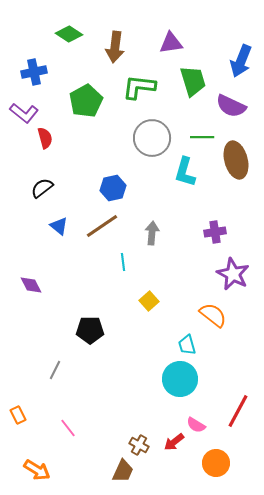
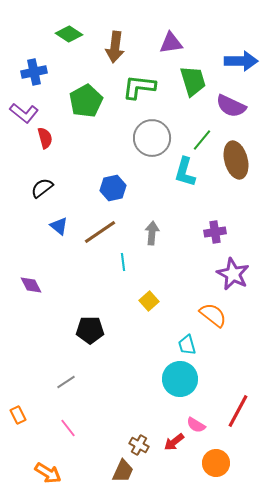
blue arrow: rotated 112 degrees counterclockwise
green line: moved 3 px down; rotated 50 degrees counterclockwise
brown line: moved 2 px left, 6 px down
gray line: moved 11 px right, 12 px down; rotated 30 degrees clockwise
orange arrow: moved 11 px right, 3 px down
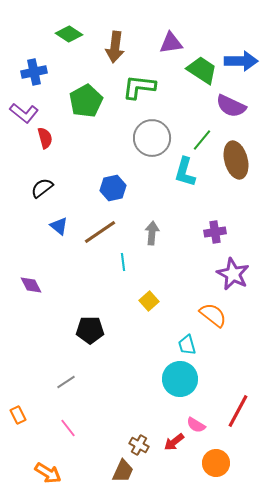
green trapezoid: moved 9 px right, 11 px up; rotated 40 degrees counterclockwise
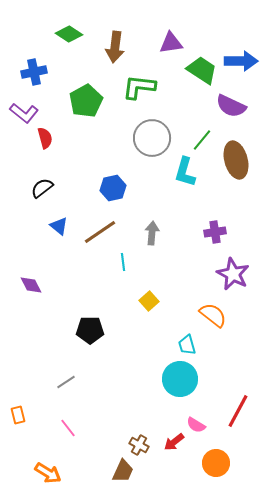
orange rectangle: rotated 12 degrees clockwise
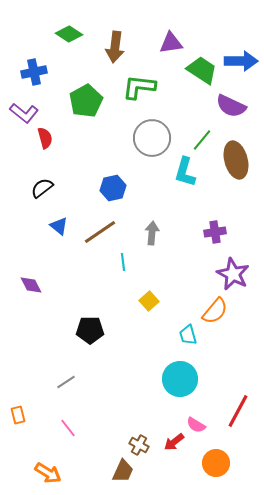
orange semicircle: moved 2 px right, 4 px up; rotated 92 degrees clockwise
cyan trapezoid: moved 1 px right, 10 px up
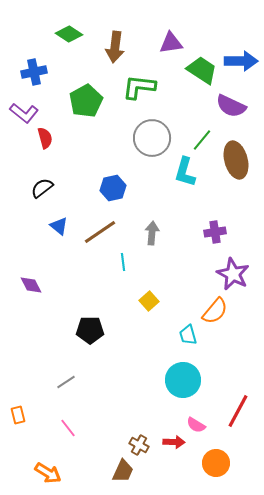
cyan circle: moved 3 px right, 1 px down
red arrow: rotated 140 degrees counterclockwise
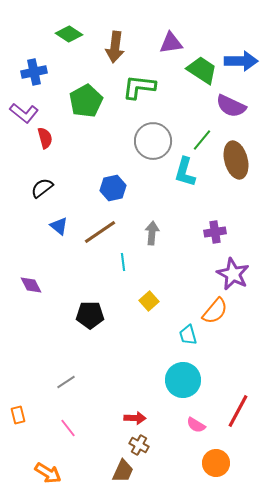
gray circle: moved 1 px right, 3 px down
black pentagon: moved 15 px up
red arrow: moved 39 px left, 24 px up
